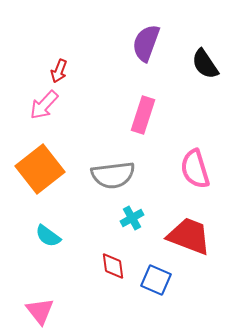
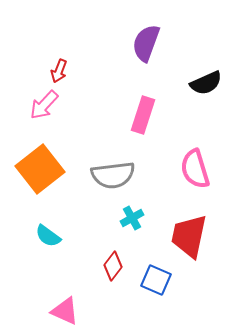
black semicircle: moved 1 px right, 19 px down; rotated 80 degrees counterclockwise
red trapezoid: rotated 99 degrees counterclockwise
red diamond: rotated 44 degrees clockwise
pink triangle: moved 25 px right; rotated 28 degrees counterclockwise
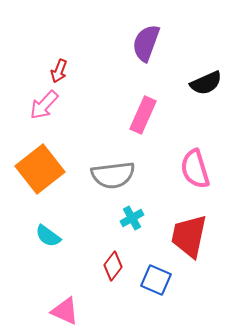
pink rectangle: rotated 6 degrees clockwise
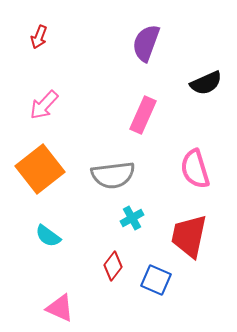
red arrow: moved 20 px left, 34 px up
pink triangle: moved 5 px left, 3 px up
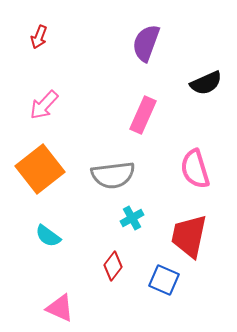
blue square: moved 8 px right
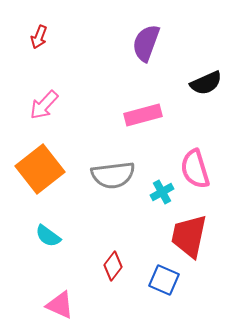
pink rectangle: rotated 51 degrees clockwise
cyan cross: moved 30 px right, 26 px up
pink triangle: moved 3 px up
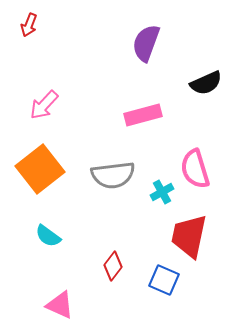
red arrow: moved 10 px left, 12 px up
